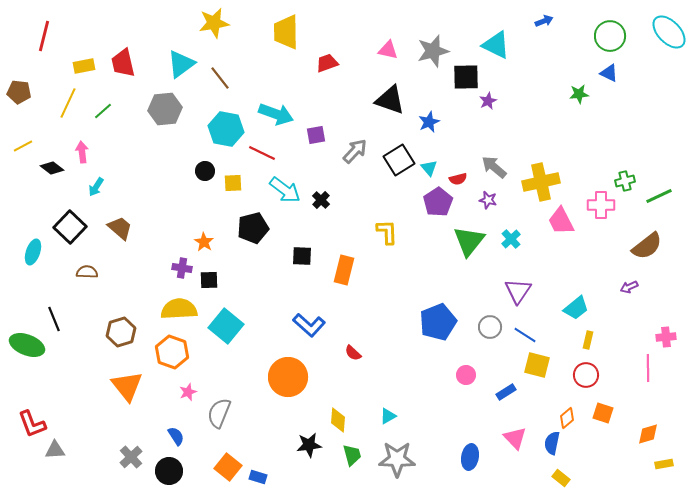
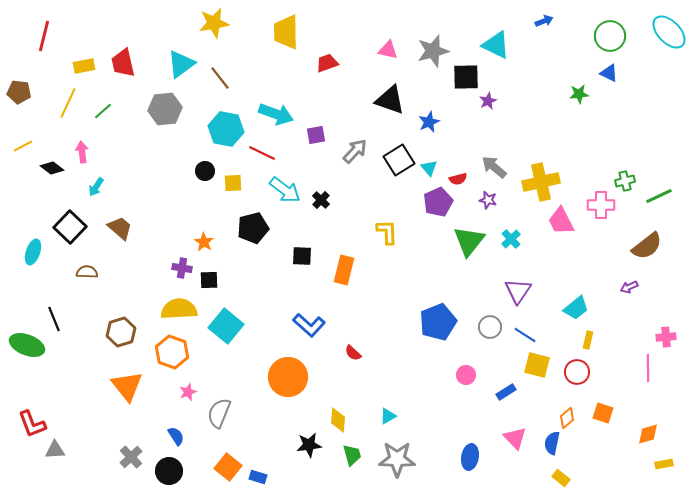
purple pentagon at (438, 202): rotated 8 degrees clockwise
red circle at (586, 375): moved 9 px left, 3 px up
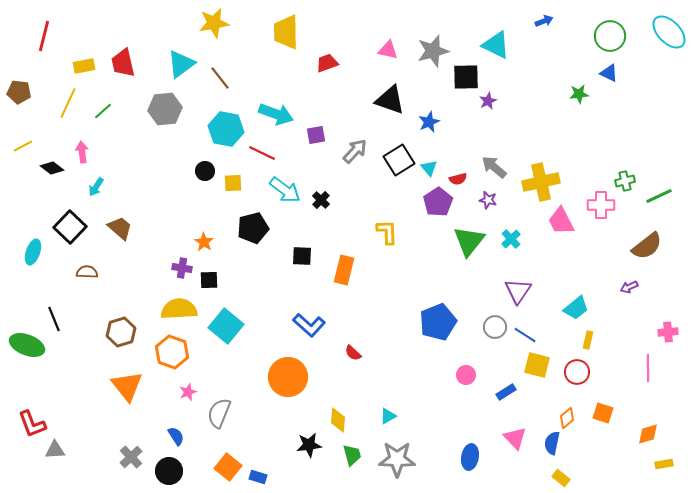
purple pentagon at (438, 202): rotated 8 degrees counterclockwise
gray circle at (490, 327): moved 5 px right
pink cross at (666, 337): moved 2 px right, 5 px up
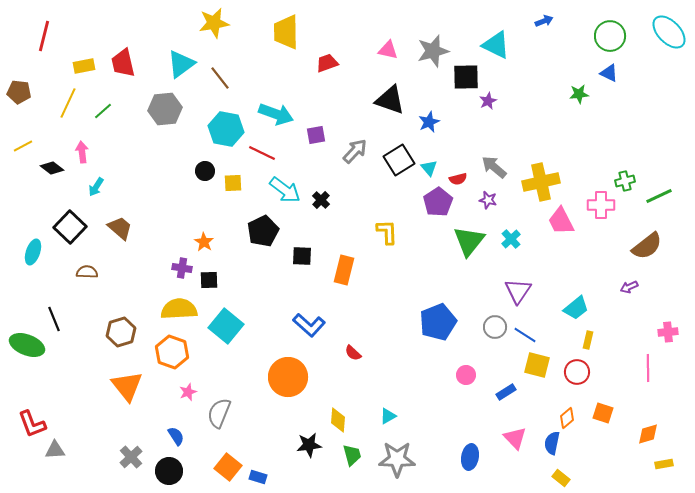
black pentagon at (253, 228): moved 10 px right, 3 px down; rotated 12 degrees counterclockwise
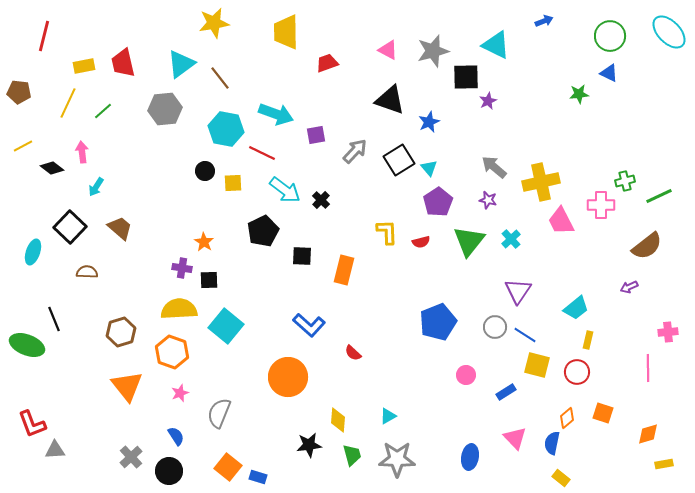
pink triangle at (388, 50): rotated 15 degrees clockwise
red semicircle at (458, 179): moved 37 px left, 63 px down
pink star at (188, 392): moved 8 px left, 1 px down
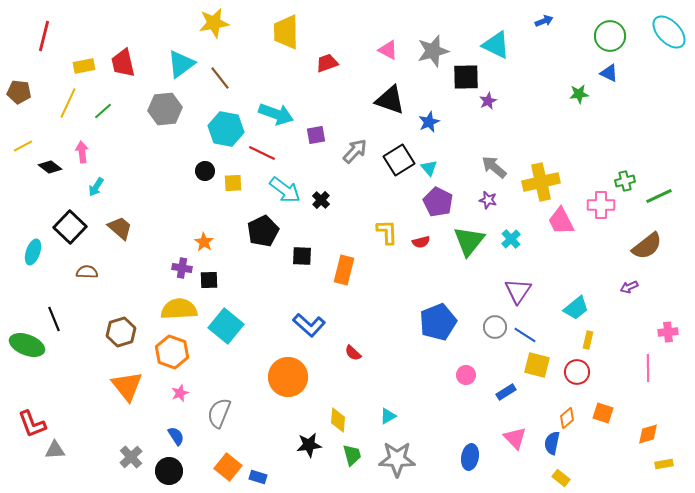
black diamond at (52, 168): moved 2 px left, 1 px up
purple pentagon at (438, 202): rotated 12 degrees counterclockwise
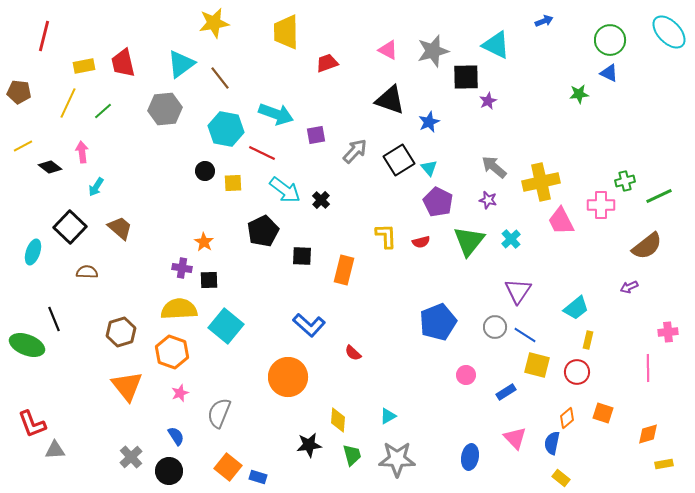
green circle at (610, 36): moved 4 px down
yellow L-shape at (387, 232): moved 1 px left, 4 px down
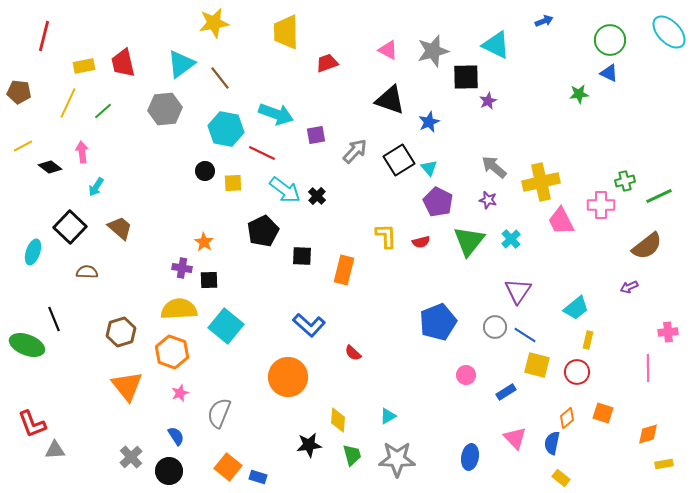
black cross at (321, 200): moved 4 px left, 4 px up
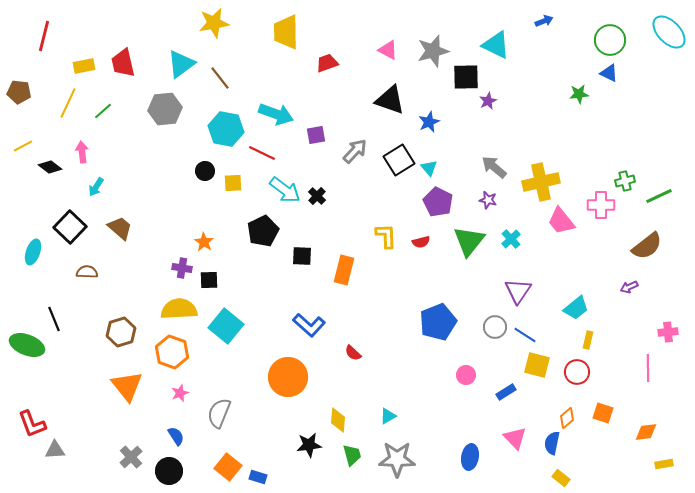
pink trapezoid at (561, 221): rotated 12 degrees counterclockwise
orange diamond at (648, 434): moved 2 px left, 2 px up; rotated 10 degrees clockwise
